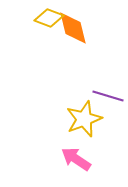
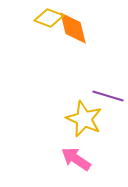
yellow star: rotated 27 degrees counterclockwise
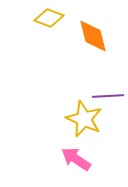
orange diamond: moved 20 px right, 8 px down
purple line: rotated 20 degrees counterclockwise
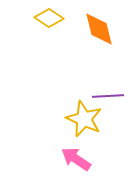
yellow diamond: rotated 12 degrees clockwise
orange diamond: moved 6 px right, 7 px up
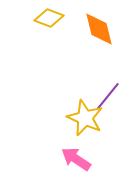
yellow diamond: rotated 12 degrees counterclockwise
purple line: rotated 48 degrees counterclockwise
yellow star: moved 1 px right, 1 px up
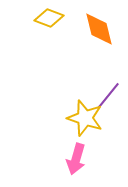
yellow star: rotated 6 degrees counterclockwise
pink arrow: rotated 108 degrees counterclockwise
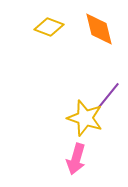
yellow diamond: moved 9 px down
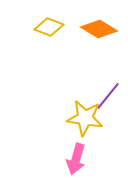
orange diamond: rotated 45 degrees counterclockwise
yellow star: rotated 9 degrees counterclockwise
